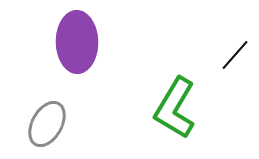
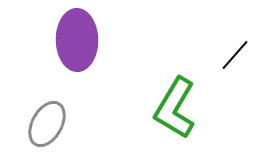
purple ellipse: moved 2 px up
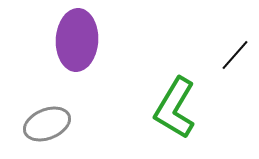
purple ellipse: rotated 4 degrees clockwise
gray ellipse: rotated 39 degrees clockwise
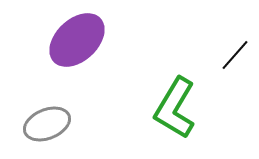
purple ellipse: rotated 44 degrees clockwise
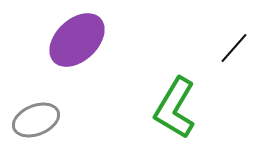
black line: moved 1 px left, 7 px up
gray ellipse: moved 11 px left, 4 px up
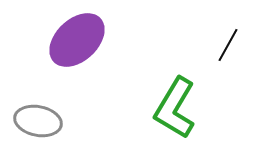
black line: moved 6 px left, 3 px up; rotated 12 degrees counterclockwise
gray ellipse: moved 2 px right, 1 px down; rotated 33 degrees clockwise
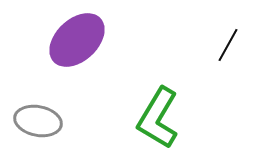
green L-shape: moved 17 px left, 10 px down
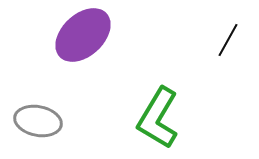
purple ellipse: moved 6 px right, 5 px up
black line: moved 5 px up
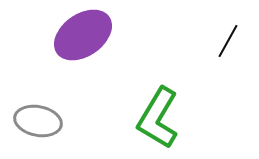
purple ellipse: rotated 8 degrees clockwise
black line: moved 1 px down
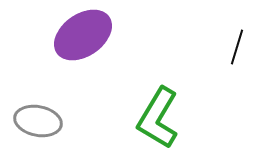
black line: moved 9 px right, 6 px down; rotated 12 degrees counterclockwise
